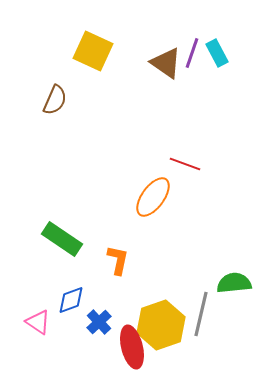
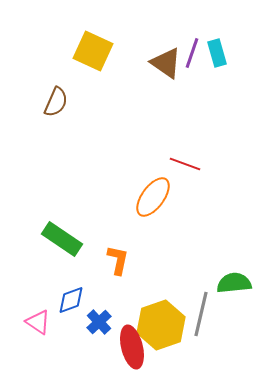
cyan rectangle: rotated 12 degrees clockwise
brown semicircle: moved 1 px right, 2 px down
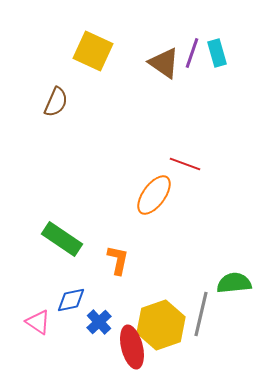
brown triangle: moved 2 px left
orange ellipse: moved 1 px right, 2 px up
blue diamond: rotated 8 degrees clockwise
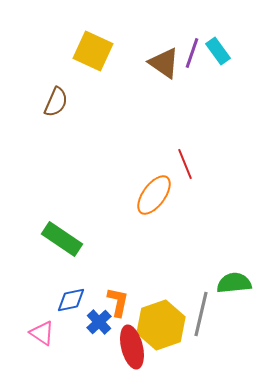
cyan rectangle: moved 1 px right, 2 px up; rotated 20 degrees counterclockwise
red line: rotated 48 degrees clockwise
orange L-shape: moved 42 px down
pink triangle: moved 4 px right, 11 px down
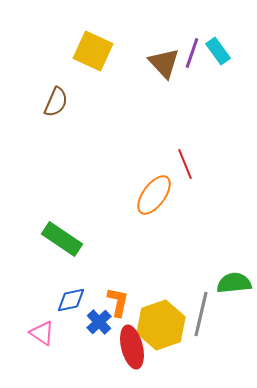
brown triangle: rotated 12 degrees clockwise
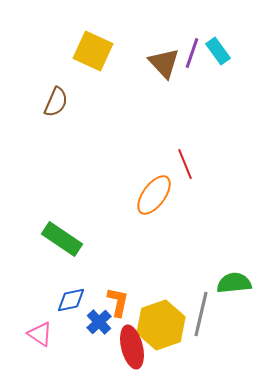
pink triangle: moved 2 px left, 1 px down
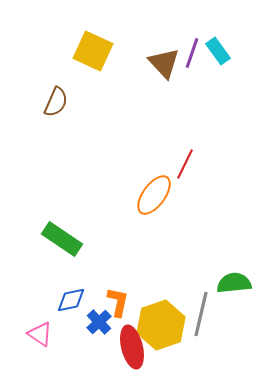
red line: rotated 48 degrees clockwise
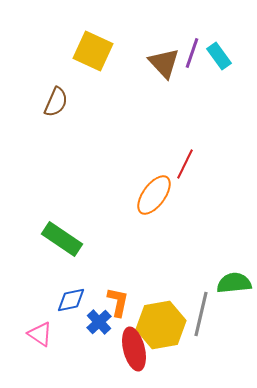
cyan rectangle: moved 1 px right, 5 px down
yellow hexagon: rotated 9 degrees clockwise
red ellipse: moved 2 px right, 2 px down
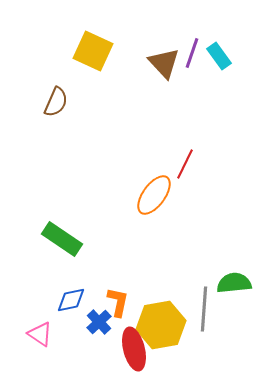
gray line: moved 3 px right, 5 px up; rotated 9 degrees counterclockwise
